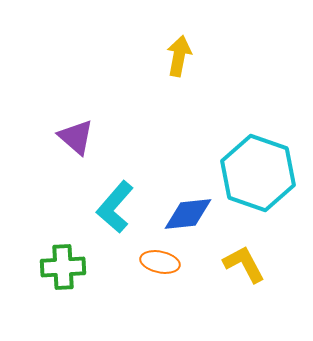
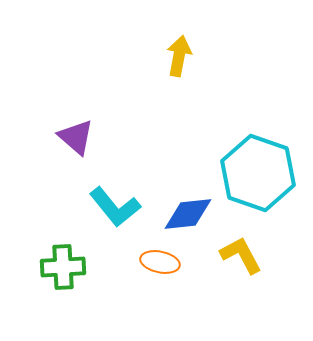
cyan L-shape: rotated 80 degrees counterclockwise
yellow L-shape: moved 3 px left, 9 px up
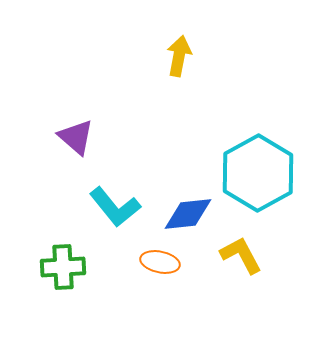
cyan hexagon: rotated 12 degrees clockwise
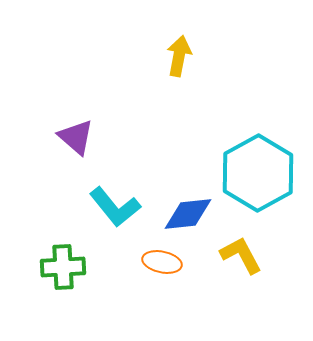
orange ellipse: moved 2 px right
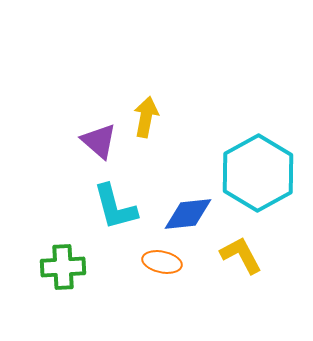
yellow arrow: moved 33 px left, 61 px down
purple triangle: moved 23 px right, 4 px down
cyan L-shape: rotated 24 degrees clockwise
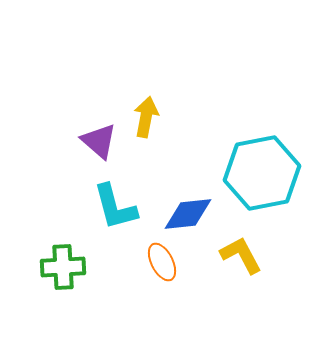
cyan hexagon: moved 4 px right; rotated 18 degrees clockwise
orange ellipse: rotated 51 degrees clockwise
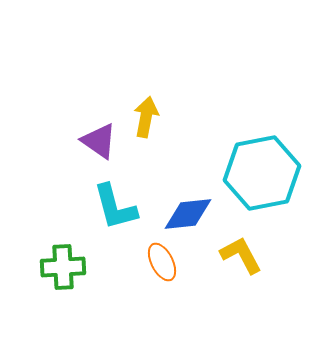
purple triangle: rotated 6 degrees counterclockwise
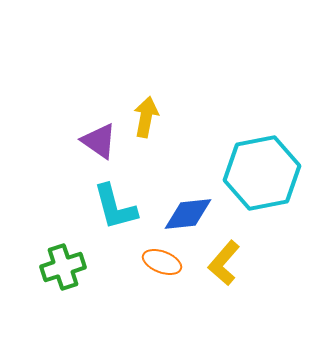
yellow L-shape: moved 17 px left, 8 px down; rotated 111 degrees counterclockwise
orange ellipse: rotated 42 degrees counterclockwise
green cross: rotated 15 degrees counterclockwise
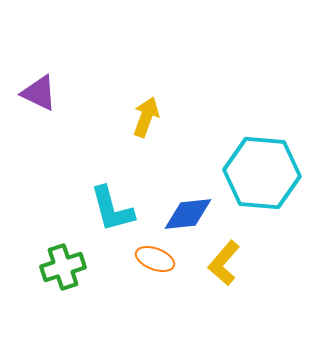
yellow arrow: rotated 9 degrees clockwise
purple triangle: moved 60 px left, 48 px up; rotated 9 degrees counterclockwise
cyan hexagon: rotated 16 degrees clockwise
cyan L-shape: moved 3 px left, 2 px down
orange ellipse: moved 7 px left, 3 px up
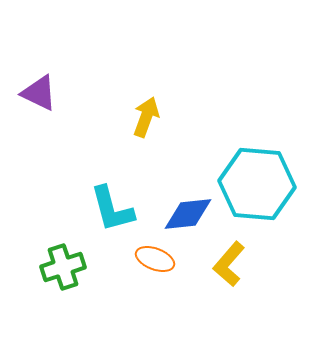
cyan hexagon: moved 5 px left, 11 px down
yellow L-shape: moved 5 px right, 1 px down
